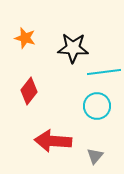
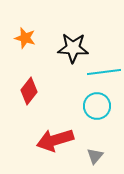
red arrow: moved 2 px right, 1 px up; rotated 21 degrees counterclockwise
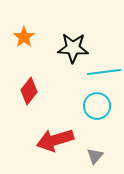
orange star: moved 1 px left, 1 px up; rotated 20 degrees clockwise
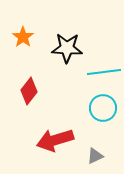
orange star: moved 1 px left
black star: moved 6 px left
cyan circle: moved 6 px right, 2 px down
gray triangle: rotated 24 degrees clockwise
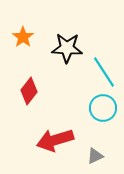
cyan line: rotated 64 degrees clockwise
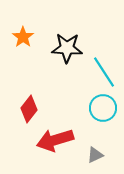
red diamond: moved 18 px down
gray triangle: moved 1 px up
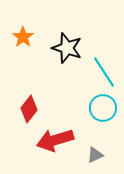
black star: rotated 16 degrees clockwise
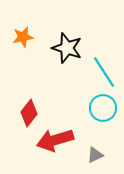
orange star: rotated 25 degrees clockwise
red diamond: moved 4 px down
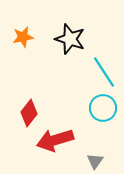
black star: moved 3 px right, 9 px up
gray triangle: moved 6 px down; rotated 30 degrees counterclockwise
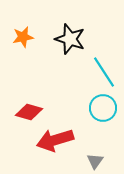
red diamond: moved 1 px up; rotated 68 degrees clockwise
